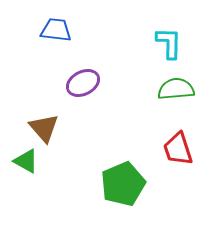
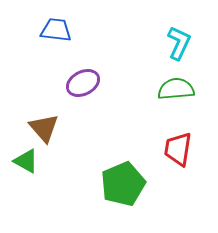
cyan L-shape: moved 10 px right; rotated 24 degrees clockwise
red trapezoid: rotated 27 degrees clockwise
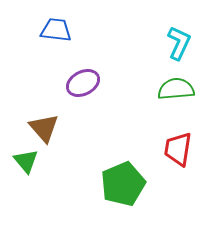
green triangle: rotated 20 degrees clockwise
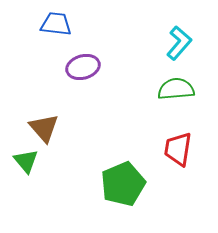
blue trapezoid: moved 6 px up
cyan L-shape: rotated 16 degrees clockwise
purple ellipse: moved 16 px up; rotated 12 degrees clockwise
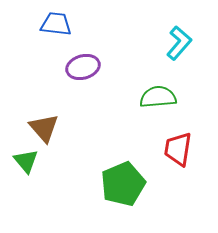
green semicircle: moved 18 px left, 8 px down
